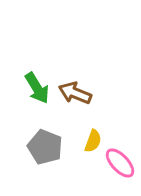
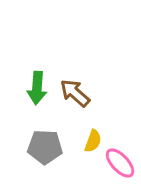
green arrow: rotated 36 degrees clockwise
brown arrow: rotated 20 degrees clockwise
gray pentagon: rotated 20 degrees counterclockwise
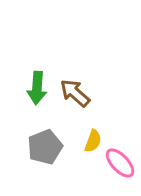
gray pentagon: rotated 24 degrees counterclockwise
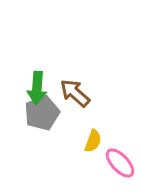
gray pentagon: moved 3 px left, 34 px up
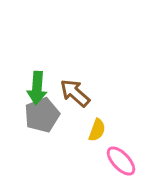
gray pentagon: moved 2 px down
yellow semicircle: moved 4 px right, 11 px up
pink ellipse: moved 1 px right, 2 px up
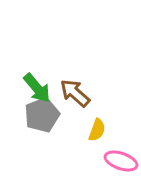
green arrow: rotated 44 degrees counterclockwise
pink ellipse: rotated 28 degrees counterclockwise
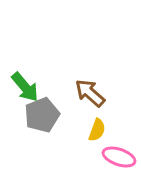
green arrow: moved 12 px left, 1 px up
brown arrow: moved 15 px right
pink ellipse: moved 2 px left, 4 px up
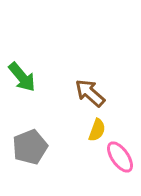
green arrow: moved 3 px left, 10 px up
gray pentagon: moved 12 px left, 32 px down
pink ellipse: moved 1 px right; rotated 36 degrees clockwise
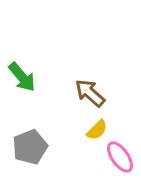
yellow semicircle: rotated 25 degrees clockwise
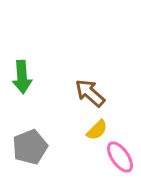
green arrow: rotated 36 degrees clockwise
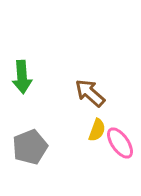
yellow semicircle: rotated 25 degrees counterclockwise
pink ellipse: moved 14 px up
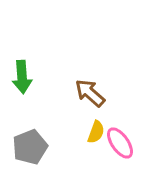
yellow semicircle: moved 1 px left, 2 px down
